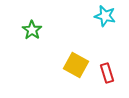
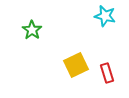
yellow square: rotated 35 degrees clockwise
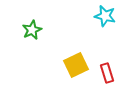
green star: rotated 12 degrees clockwise
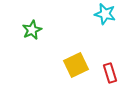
cyan star: moved 2 px up
red rectangle: moved 3 px right
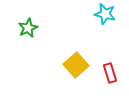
green star: moved 4 px left, 2 px up
yellow square: rotated 15 degrees counterclockwise
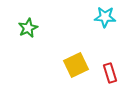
cyan star: moved 3 px down; rotated 10 degrees counterclockwise
yellow square: rotated 15 degrees clockwise
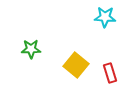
green star: moved 3 px right, 21 px down; rotated 24 degrees clockwise
yellow square: rotated 25 degrees counterclockwise
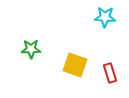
yellow square: moved 1 px left; rotated 20 degrees counterclockwise
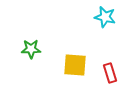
cyan star: rotated 10 degrees clockwise
yellow square: rotated 15 degrees counterclockwise
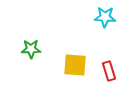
cyan star: rotated 10 degrees counterclockwise
red rectangle: moved 1 px left, 2 px up
